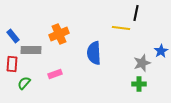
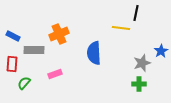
blue rectangle: rotated 24 degrees counterclockwise
gray rectangle: moved 3 px right
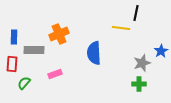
blue rectangle: moved 1 px right, 1 px down; rotated 64 degrees clockwise
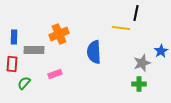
blue semicircle: moved 1 px up
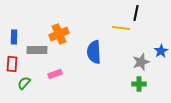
gray rectangle: moved 3 px right
gray star: moved 1 px left, 1 px up
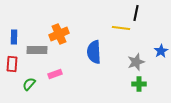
gray star: moved 5 px left
green semicircle: moved 5 px right, 1 px down
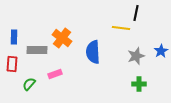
orange cross: moved 3 px right, 4 px down; rotated 30 degrees counterclockwise
blue semicircle: moved 1 px left
gray star: moved 6 px up
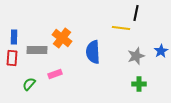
red rectangle: moved 6 px up
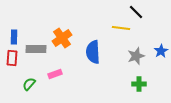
black line: moved 1 px up; rotated 56 degrees counterclockwise
orange cross: rotated 18 degrees clockwise
gray rectangle: moved 1 px left, 1 px up
